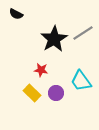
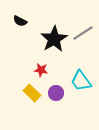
black semicircle: moved 4 px right, 7 px down
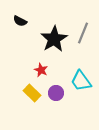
gray line: rotated 35 degrees counterclockwise
red star: rotated 16 degrees clockwise
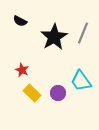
black star: moved 2 px up
red star: moved 19 px left
purple circle: moved 2 px right
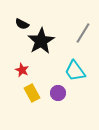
black semicircle: moved 2 px right, 3 px down
gray line: rotated 10 degrees clockwise
black star: moved 13 px left, 4 px down
cyan trapezoid: moved 6 px left, 10 px up
yellow rectangle: rotated 18 degrees clockwise
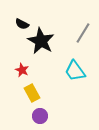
black star: rotated 12 degrees counterclockwise
purple circle: moved 18 px left, 23 px down
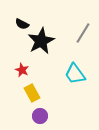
black star: rotated 16 degrees clockwise
cyan trapezoid: moved 3 px down
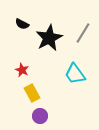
black star: moved 8 px right, 3 px up
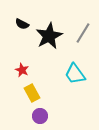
black star: moved 2 px up
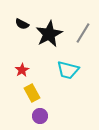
black star: moved 2 px up
red star: rotated 16 degrees clockwise
cyan trapezoid: moved 7 px left, 4 px up; rotated 40 degrees counterclockwise
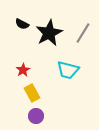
black star: moved 1 px up
red star: moved 1 px right
purple circle: moved 4 px left
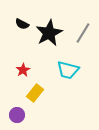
yellow rectangle: moved 3 px right; rotated 66 degrees clockwise
purple circle: moved 19 px left, 1 px up
